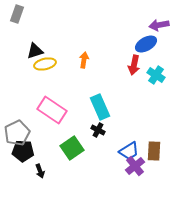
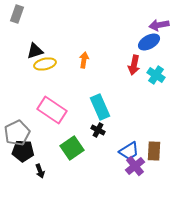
blue ellipse: moved 3 px right, 2 px up
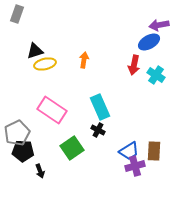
purple cross: rotated 24 degrees clockwise
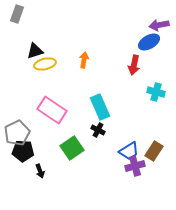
cyan cross: moved 17 px down; rotated 18 degrees counterclockwise
brown rectangle: rotated 30 degrees clockwise
